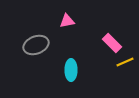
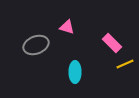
pink triangle: moved 6 px down; rotated 28 degrees clockwise
yellow line: moved 2 px down
cyan ellipse: moved 4 px right, 2 px down
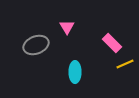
pink triangle: rotated 42 degrees clockwise
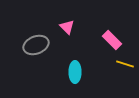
pink triangle: rotated 14 degrees counterclockwise
pink rectangle: moved 3 px up
yellow line: rotated 42 degrees clockwise
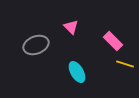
pink triangle: moved 4 px right
pink rectangle: moved 1 px right, 1 px down
cyan ellipse: moved 2 px right; rotated 30 degrees counterclockwise
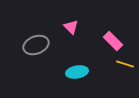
cyan ellipse: rotated 70 degrees counterclockwise
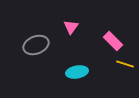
pink triangle: rotated 21 degrees clockwise
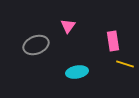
pink triangle: moved 3 px left, 1 px up
pink rectangle: rotated 36 degrees clockwise
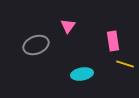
cyan ellipse: moved 5 px right, 2 px down
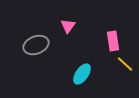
yellow line: rotated 24 degrees clockwise
cyan ellipse: rotated 45 degrees counterclockwise
